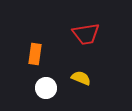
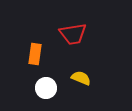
red trapezoid: moved 13 px left
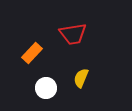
orange rectangle: moved 3 px left, 1 px up; rotated 35 degrees clockwise
yellow semicircle: rotated 90 degrees counterclockwise
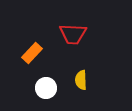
red trapezoid: rotated 12 degrees clockwise
yellow semicircle: moved 2 px down; rotated 24 degrees counterclockwise
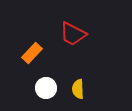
red trapezoid: rotated 24 degrees clockwise
yellow semicircle: moved 3 px left, 9 px down
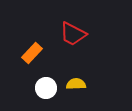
yellow semicircle: moved 2 px left, 5 px up; rotated 90 degrees clockwise
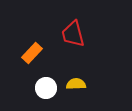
red trapezoid: rotated 48 degrees clockwise
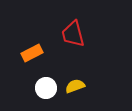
orange rectangle: rotated 20 degrees clockwise
yellow semicircle: moved 1 px left, 2 px down; rotated 18 degrees counterclockwise
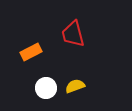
orange rectangle: moved 1 px left, 1 px up
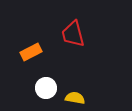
yellow semicircle: moved 12 px down; rotated 30 degrees clockwise
